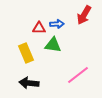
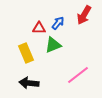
blue arrow: moved 1 px right, 1 px up; rotated 48 degrees counterclockwise
green triangle: rotated 30 degrees counterclockwise
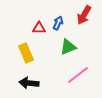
blue arrow: rotated 16 degrees counterclockwise
green triangle: moved 15 px right, 2 px down
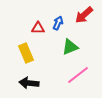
red arrow: rotated 18 degrees clockwise
red triangle: moved 1 px left
green triangle: moved 2 px right
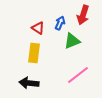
red arrow: moved 1 px left; rotated 30 degrees counterclockwise
blue arrow: moved 2 px right
red triangle: rotated 32 degrees clockwise
green triangle: moved 2 px right, 6 px up
yellow rectangle: moved 8 px right; rotated 30 degrees clockwise
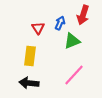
red triangle: rotated 24 degrees clockwise
yellow rectangle: moved 4 px left, 3 px down
pink line: moved 4 px left; rotated 10 degrees counterclockwise
